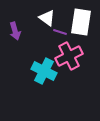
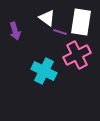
pink cross: moved 8 px right, 1 px up
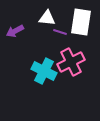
white triangle: rotated 30 degrees counterclockwise
purple arrow: rotated 78 degrees clockwise
pink cross: moved 6 px left, 7 px down
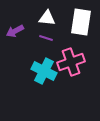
purple line: moved 14 px left, 6 px down
pink cross: rotated 8 degrees clockwise
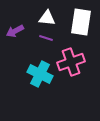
cyan cross: moved 4 px left, 3 px down
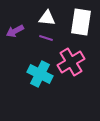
pink cross: rotated 12 degrees counterclockwise
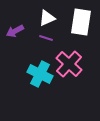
white triangle: rotated 30 degrees counterclockwise
pink cross: moved 2 px left, 2 px down; rotated 16 degrees counterclockwise
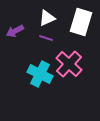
white rectangle: rotated 8 degrees clockwise
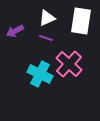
white rectangle: moved 1 px up; rotated 8 degrees counterclockwise
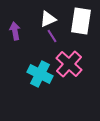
white triangle: moved 1 px right, 1 px down
purple arrow: rotated 108 degrees clockwise
purple line: moved 6 px right, 2 px up; rotated 40 degrees clockwise
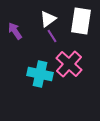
white triangle: rotated 12 degrees counterclockwise
purple arrow: rotated 24 degrees counterclockwise
cyan cross: rotated 15 degrees counterclockwise
